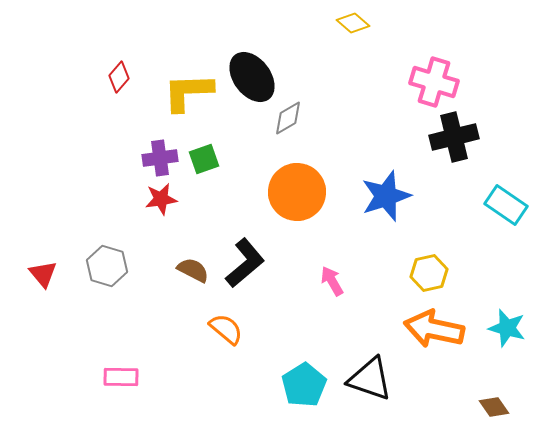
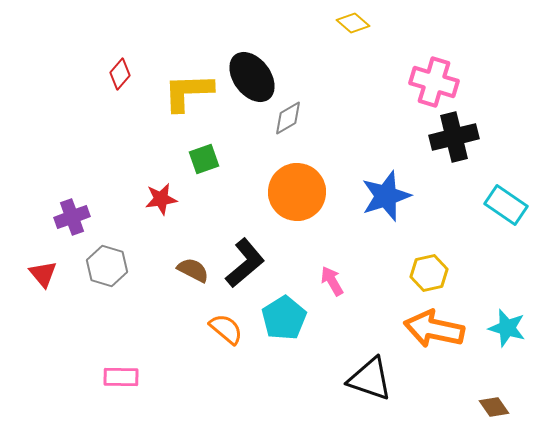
red diamond: moved 1 px right, 3 px up
purple cross: moved 88 px left, 59 px down; rotated 12 degrees counterclockwise
cyan pentagon: moved 20 px left, 67 px up
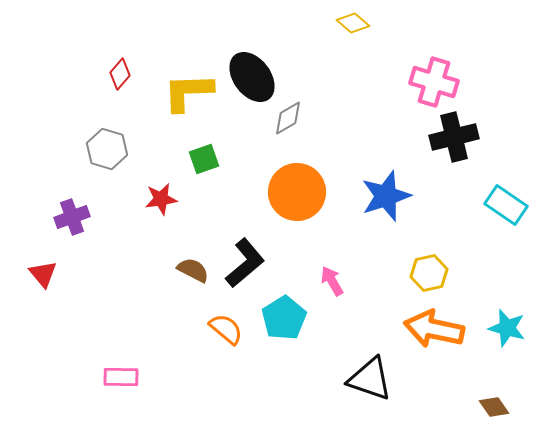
gray hexagon: moved 117 px up
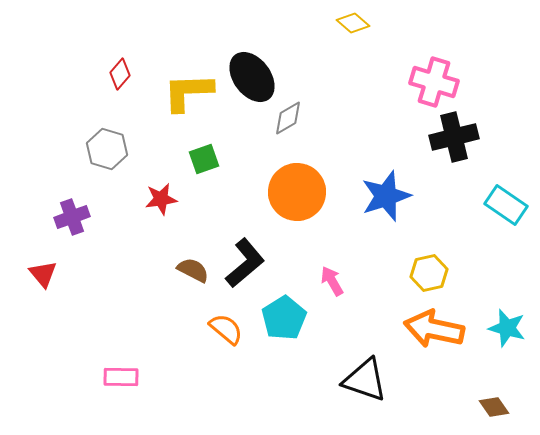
black triangle: moved 5 px left, 1 px down
